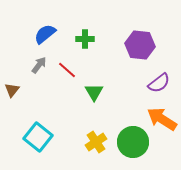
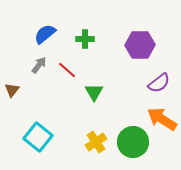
purple hexagon: rotated 8 degrees counterclockwise
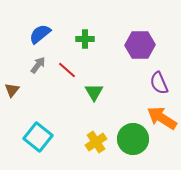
blue semicircle: moved 5 px left
gray arrow: moved 1 px left
purple semicircle: rotated 105 degrees clockwise
orange arrow: moved 1 px up
green circle: moved 3 px up
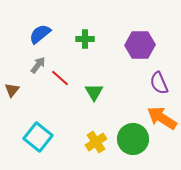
red line: moved 7 px left, 8 px down
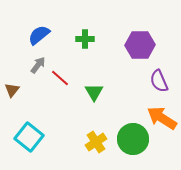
blue semicircle: moved 1 px left, 1 px down
purple semicircle: moved 2 px up
cyan square: moved 9 px left
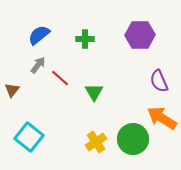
purple hexagon: moved 10 px up
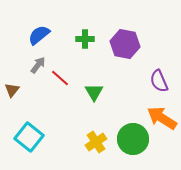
purple hexagon: moved 15 px left, 9 px down; rotated 12 degrees clockwise
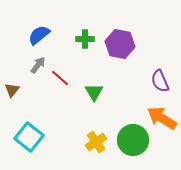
purple hexagon: moved 5 px left
purple semicircle: moved 1 px right
green circle: moved 1 px down
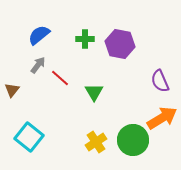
orange arrow: rotated 116 degrees clockwise
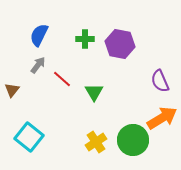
blue semicircle: rotated 25 degrees counterclockwise
red line: moved 2 px right, 1 px down
